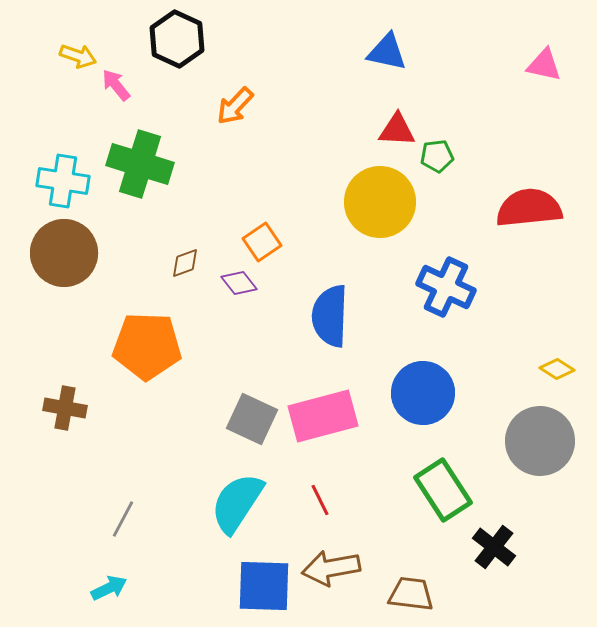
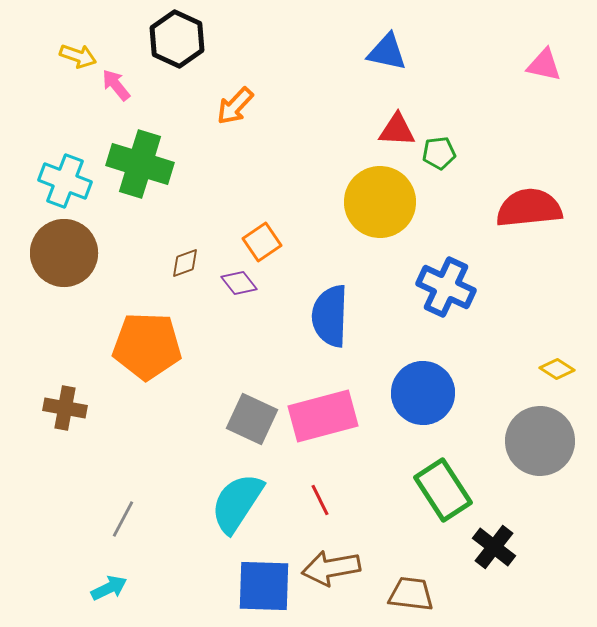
green pentagon: moved 2 px right, 3 px up
cyan cross: moved 2 px right; rotated 12 degrees clockwise
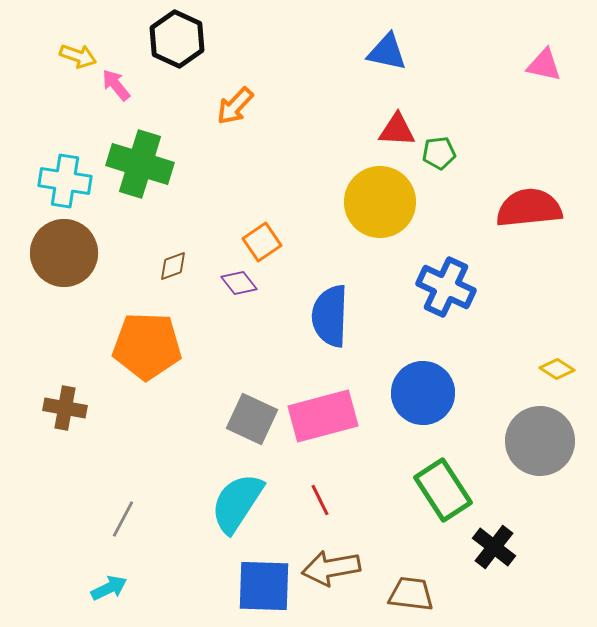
cyan cross: rotated 12 degrees counterclockwise
brown diamond: moved 12 px left, 3 px down
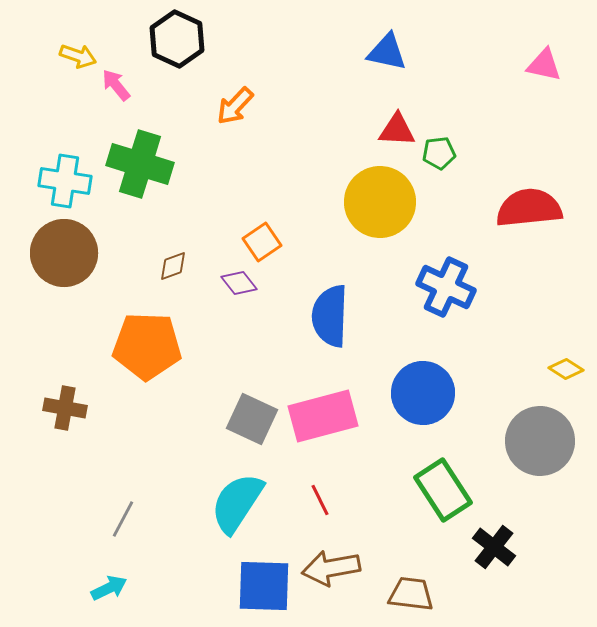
yellow diamond: moved 9 px right
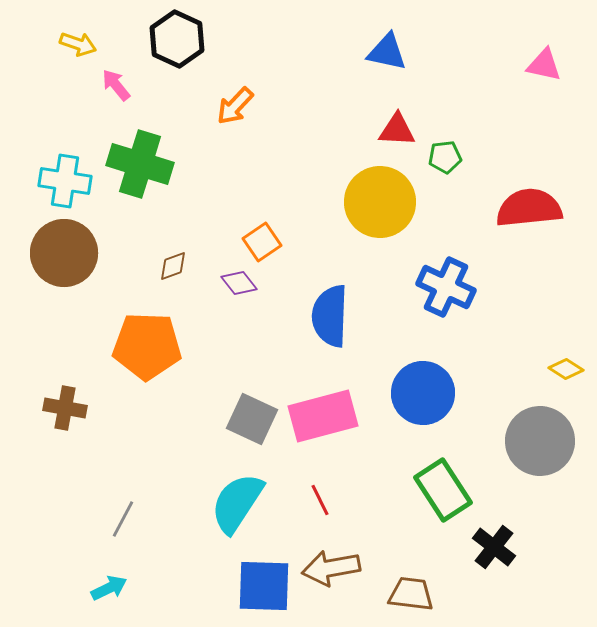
yellow arrow: moved 12 px up
green pentagon: moved 6 px right, 4 px down
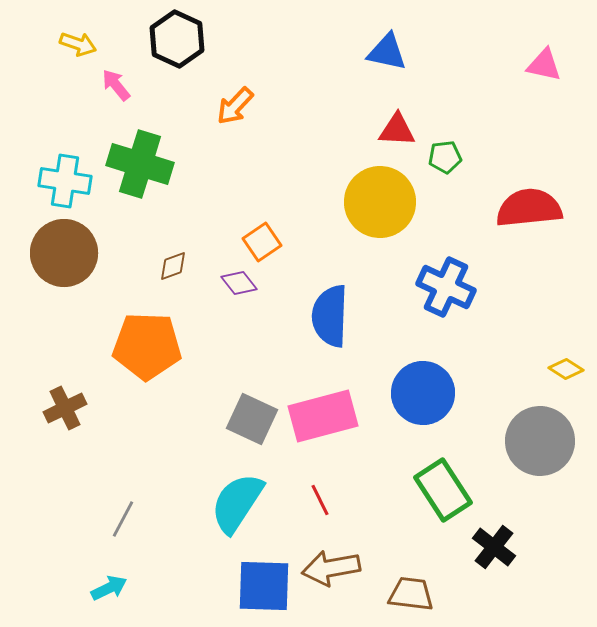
brown cross: rotated 36 degrees counterclockwise
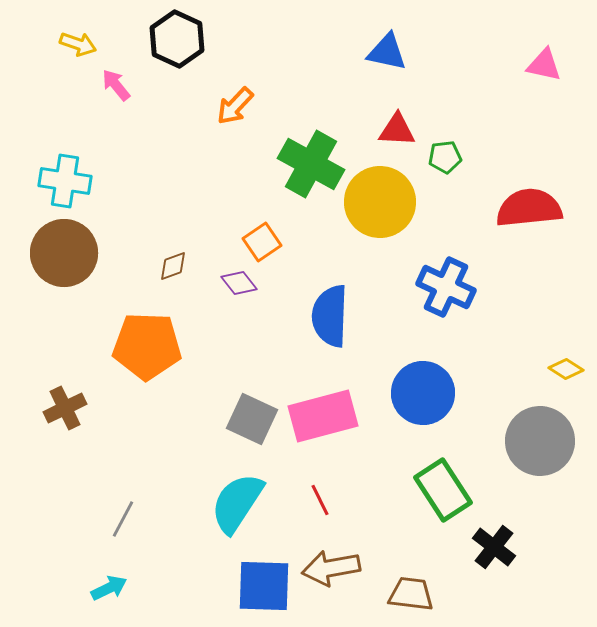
green cross: moved 171 px right; rotated 12 degrees clockwise
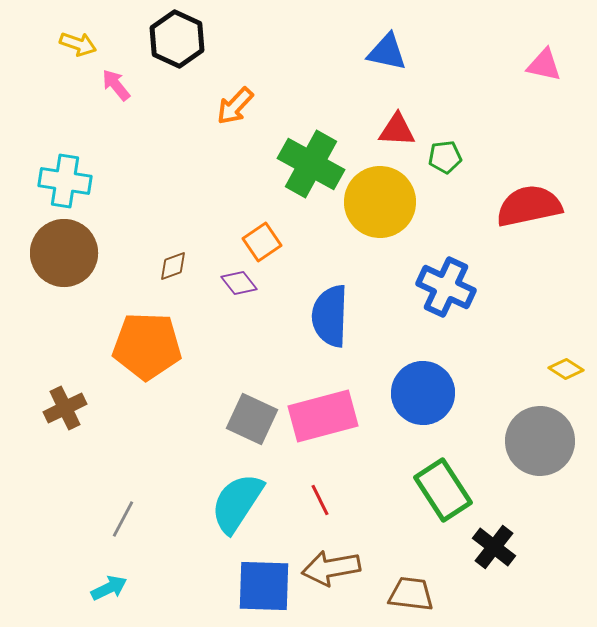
red semicircle: moved 2 px up; rotated 6 degrees counterclockwise
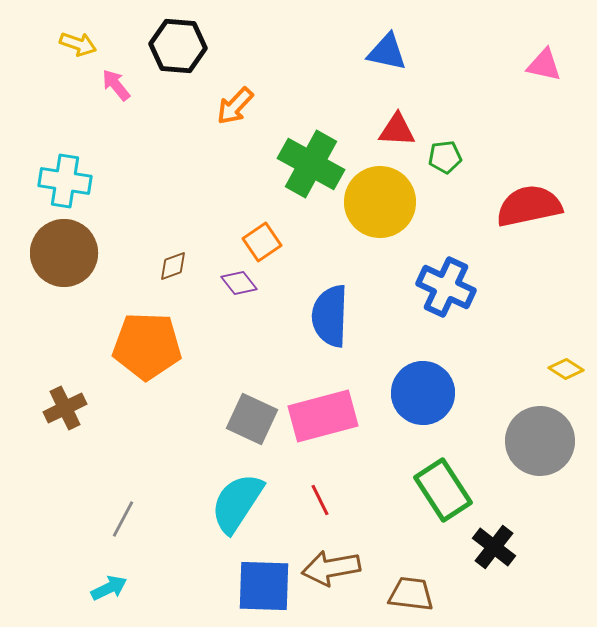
black hexagon: moved 1 px right, 7 px down; rotated 20 degrees counterclockwise
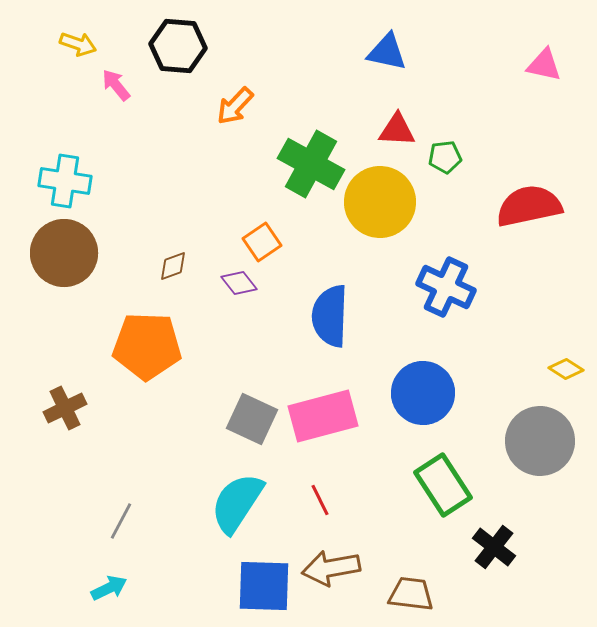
green rectangle: moved 5 px up
gray line: moved 2 px left, 2 px down
